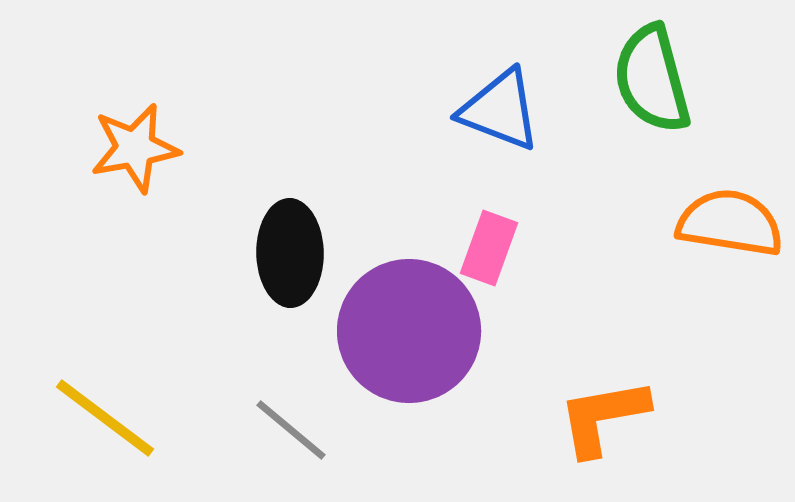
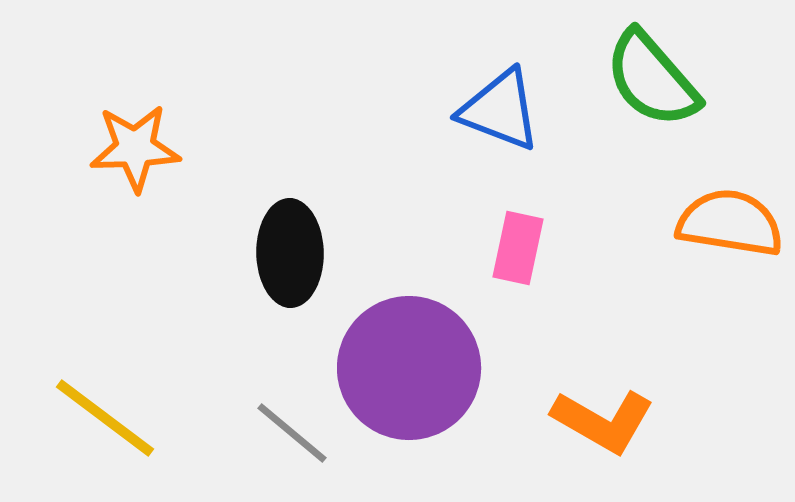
green semicircle: rotated 26 degrees counterclockwise
orange star: rotated 8 degrees clockwise
pink rectangle: moved 29 px right; rotated 8 degrees counterclockwise
purple circle: moved 37 px down
orange L-shape: moved 4 px down; rotated 140 degrees counterclockwise
gray line: moved 1 px right, 3 px down
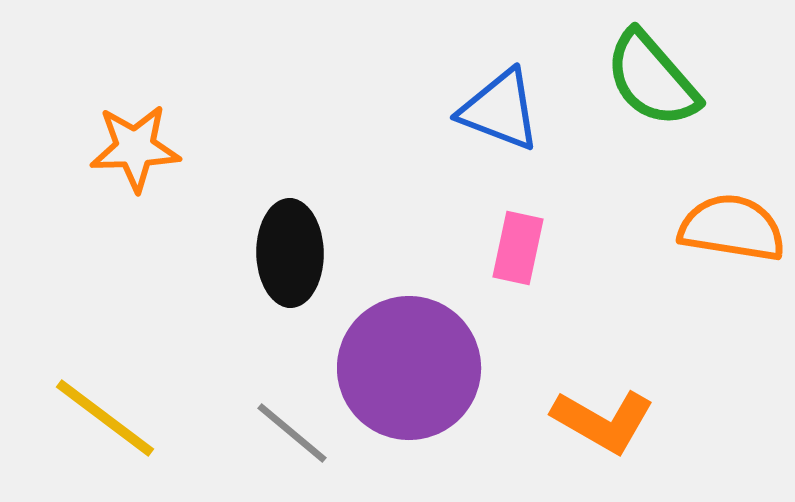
orange semicircle: moved 2 px right, 5 px down
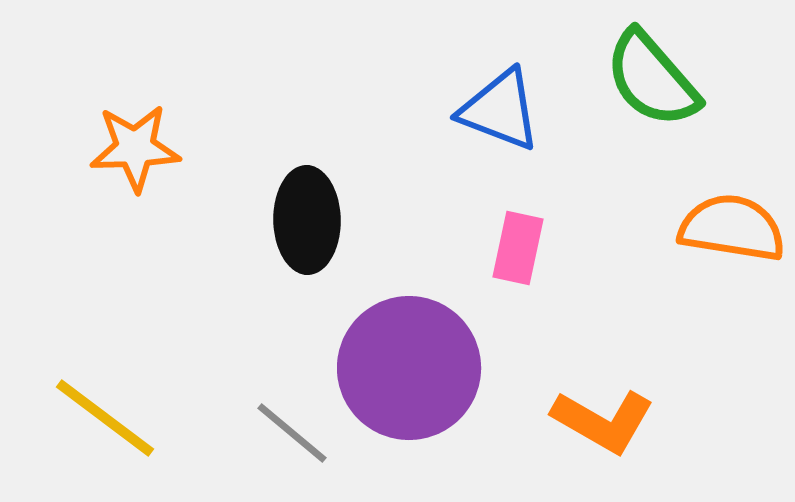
black ellipse: moved 17 px right, 33 px up
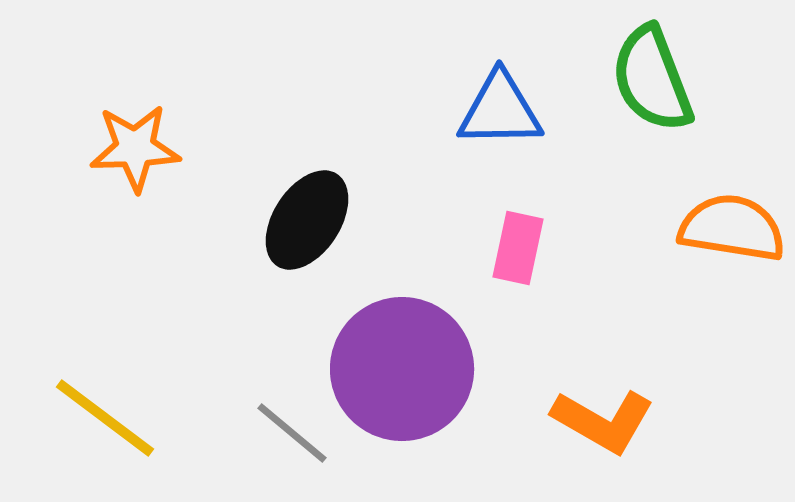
green semicircle: rotated 20 degrees clockwise
blue triangle: rotated 22 degrees counterclockwise
black ellipse: rotated 34 degrees clockwise
purple circle: moved 7 px left, 1 px down
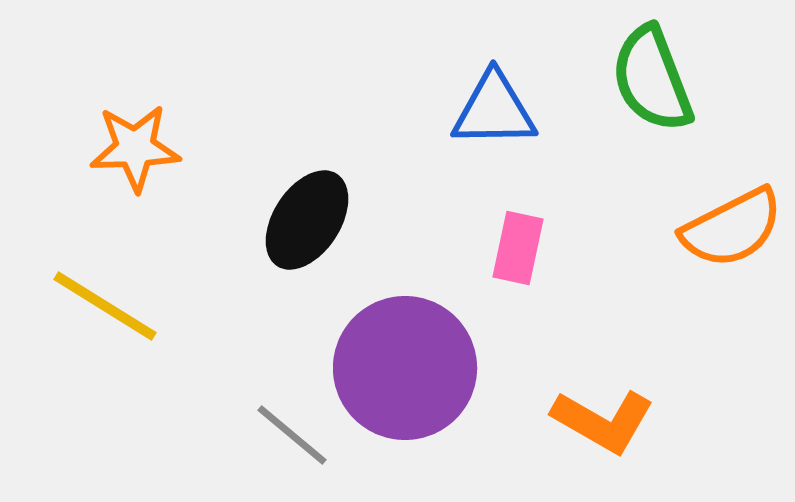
blue triangle: moved 6 px left
orange semicircle: rotated 144 degrees clockwise
purple circle: moved 3 px right, 1 px up
yellow line: moved 112 px up; rotated 5 degrees counterclockwise
gray line: moved 2 px down
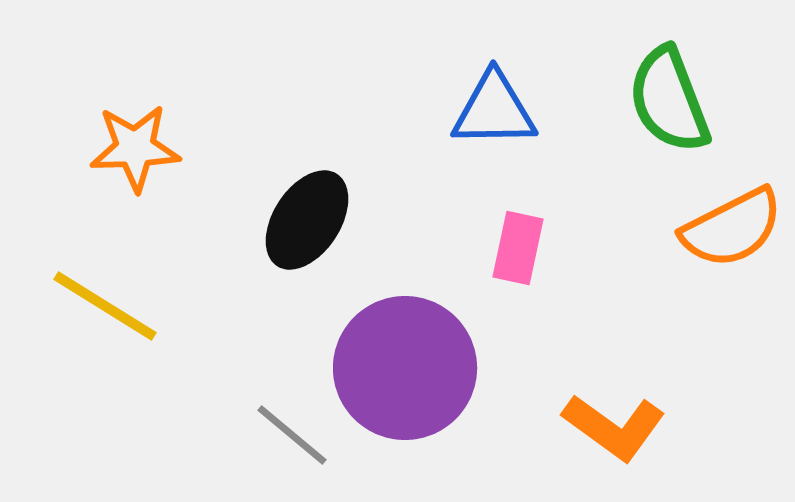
green semicircle: moved 17 px right, 21 px down
orange L-shape: moved 11 px right, 6 px down; rotated 6 degrees clockwise
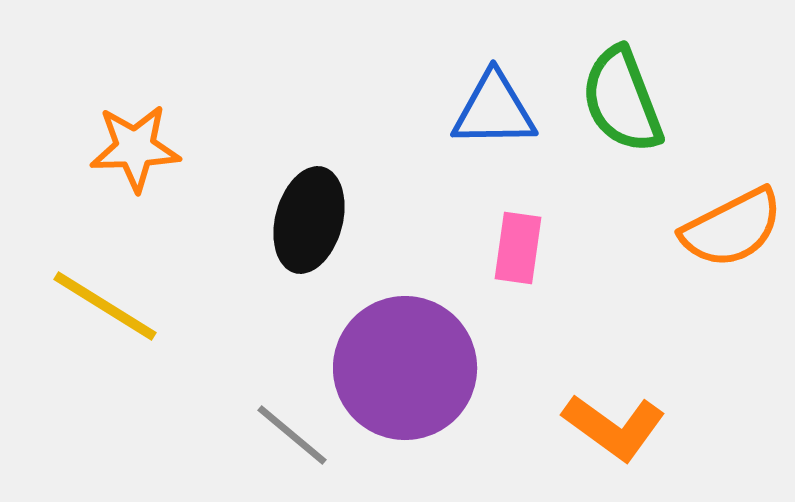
green semicircle: moved 47 px left
black ellipse: moved 2 px right; rotated 18 degrees counterclockwise
pink rectangle: rotated 4 degrees counterclockwise
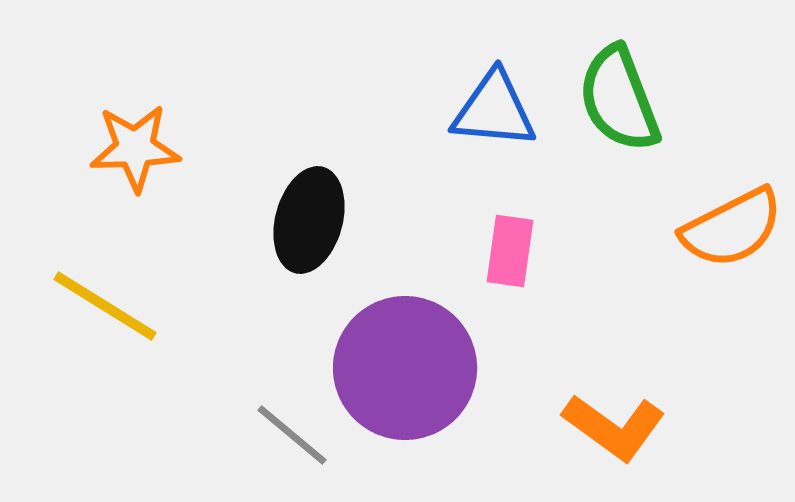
green semicircle: moved 3 px left, 1 px up
blue triangle: rotated 6 degrees clockwise
pink rectangle: moved 8 px left, 3 px down
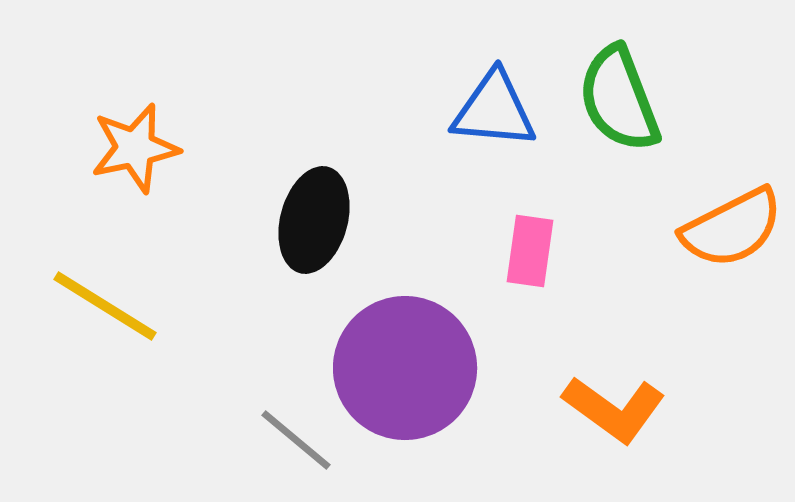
orange star: rotated 10 degrees counterclockwise
black ellipse: moved 5 px right
pink rectangle: moved 20 px right
orange L-shape: moved 18 px up
gray line: moved 4 px right, 5 px down
